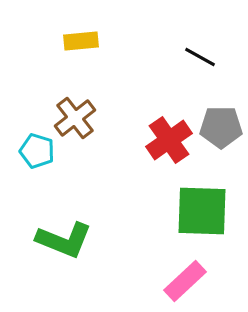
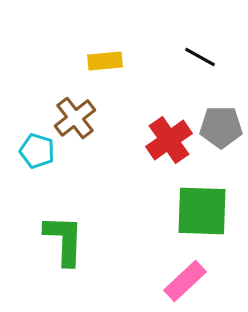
yellow rectangle: moved 24 px right, 20 px down
green L-shape: rotated 110 degrees counterclockwise
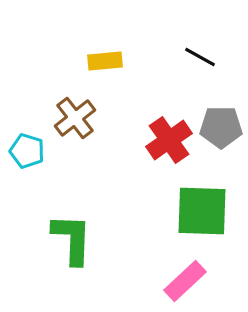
cyan pentagon: moved 10 px left
green L-shape: moved 8 px right, 1 px up
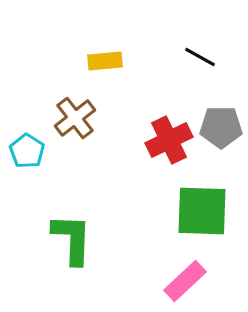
red cross: rotated 9 degrees clockwise
cyan pentagon: rotated 16 degrees clockwise
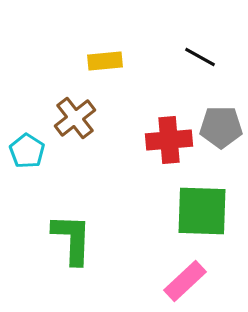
red cross: rotated 21 degrees clockwise
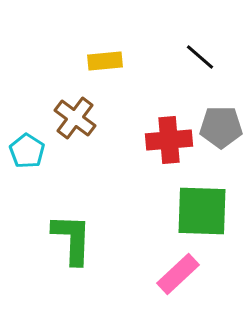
black line: rotated 12 degrees clockwise
brown cross: rotated 15 degrees counterclockwise
pink rectangle: moved 7 px left, 7 px up
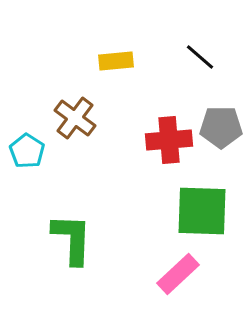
yellow rectangle: moved 11 px right
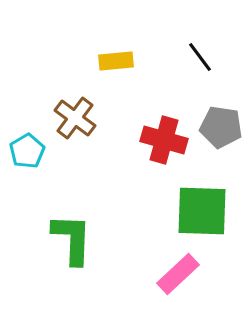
black line: rotated 12 degrees clockwise
gray pentagon: rotated 9 degrees clockwise
red cross: moved 5 px left; rotated 21 degrees clockwise
cyan pentagon: rotated 8 degrees clockwise
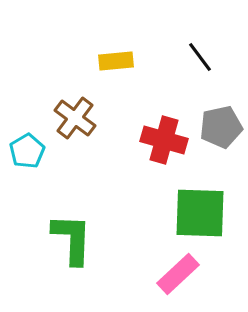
gray pentagon: rotated 21 degrees counterclockwise
green square: moved 2 px left, 2 px down
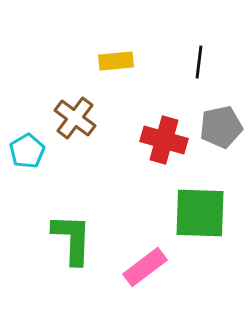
black line: moved 1 px left, 5 px down; rotated 44 degrees clockwise
pink rectangle: moved 33 px left, 7 px up; rotated 6 degrees clockwise
